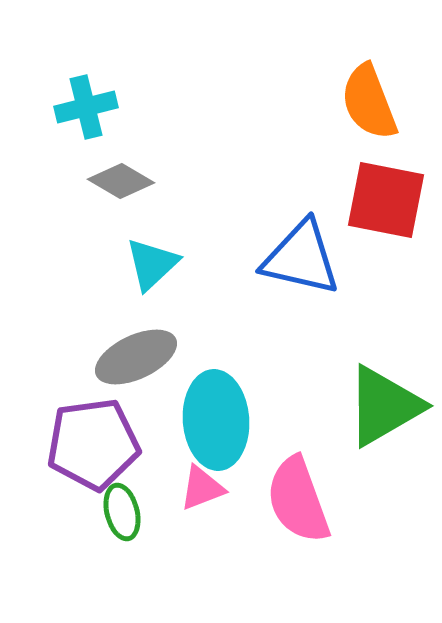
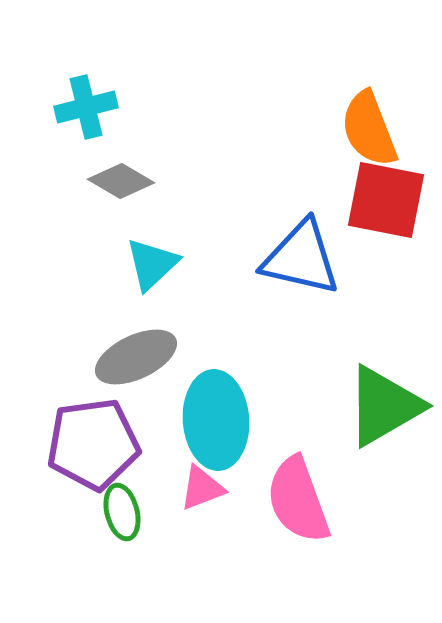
orange semicircle: moved 27 px down
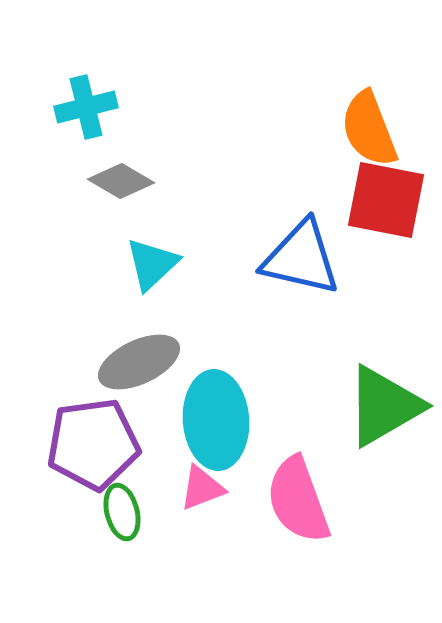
gray ellipse: moved 3 px right, 5 px down
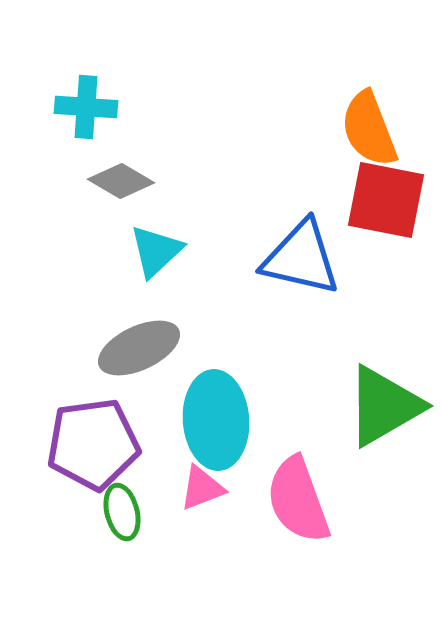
cyan cross: rotated 18 degrees clockwise
cyan triangle: moved 4 px right, 13 px up
gray ellipse: moved 14 px up
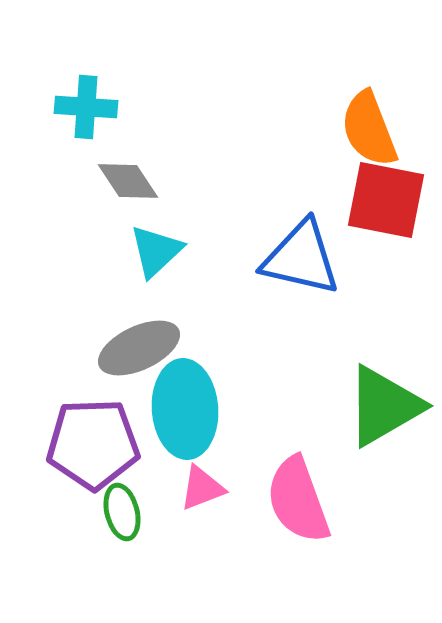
gray diamond: moved 7 px right; rotated 26 degrees clockwise
cyan ellipse: moved 31 px left, 11 px up
purple pentagon: rotated 6 degrees clockwise
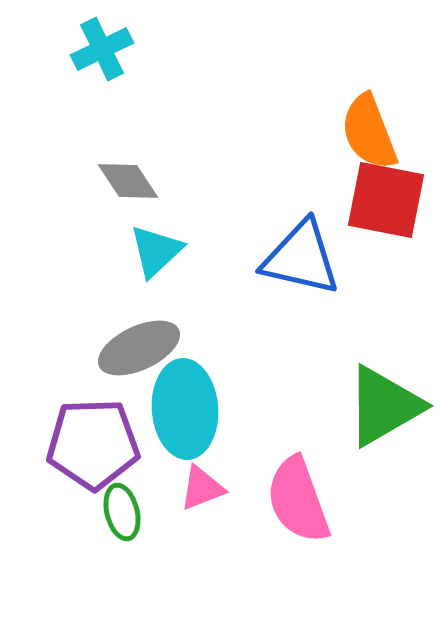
cyan cross: moved 16 px right, 58 px up; rotated 30 degrees counterclockwise
orange semicircle: moved 3 px down
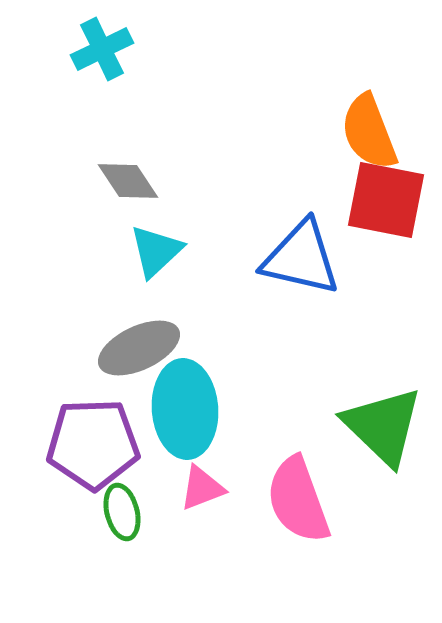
green triangle: moved 1 px left, 20 px down; rotated 46 degrees counterclockwise
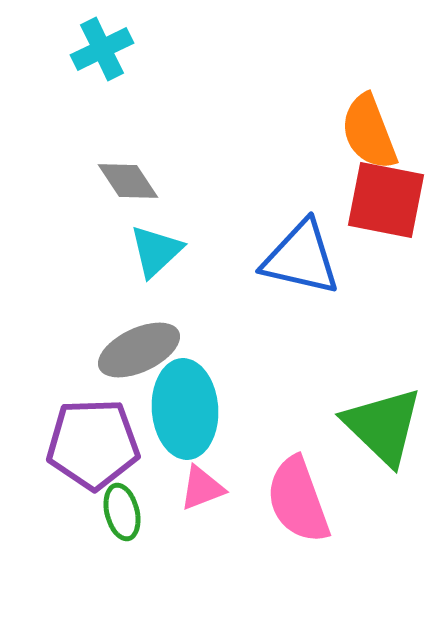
gray ellipse: moved 2 px down
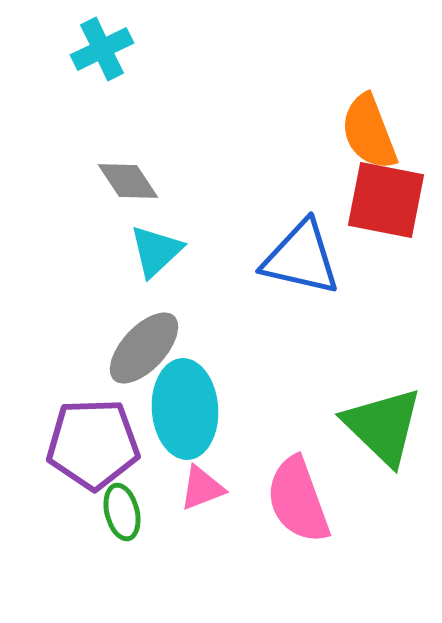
gray ellipse: moved 5 px right, 2 px up; rotated 22 degrees counterclockwise
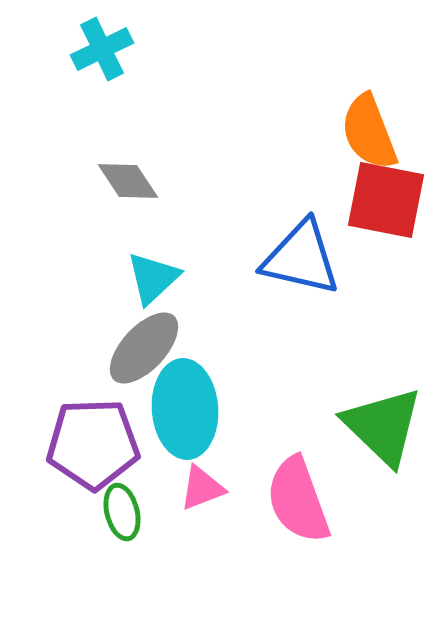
cyan triangle: moved 3 px left, 27 px down
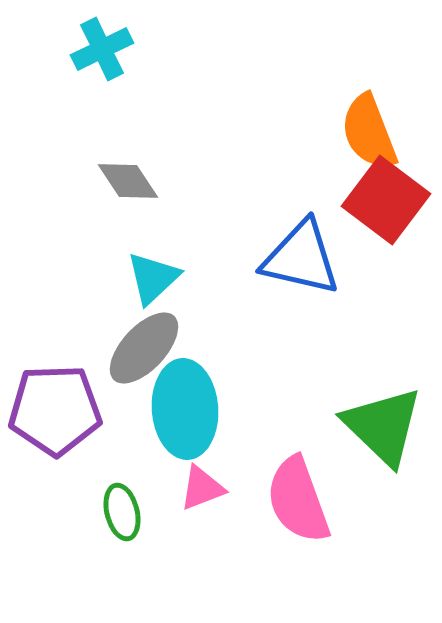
red square: rotated 26 degrees clockwise
purple pentagon: moved 38 px left, 34 px up
